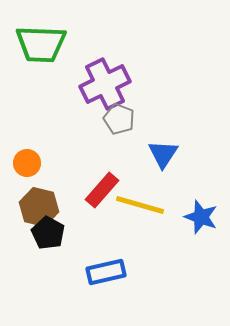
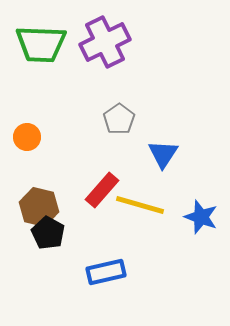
purple cross: moved 42 px up
gray pentagon: rotated 16 degrees clockwise
orange circle: moved 26 px up
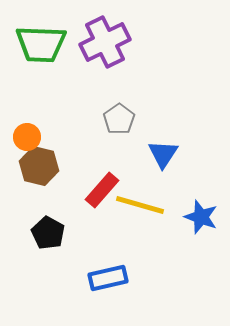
brown hexagon: moved 41 px up
blue rectangle: moved 2 px right, 6 px down
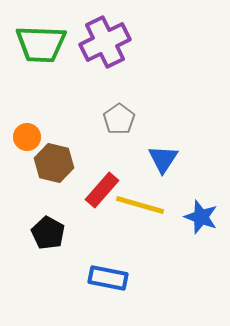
blue triangle: moved 5 px down
brown hexagon: moved 15 px right, 3 px up
blue rectangle: rotated 24 degrees clockwise
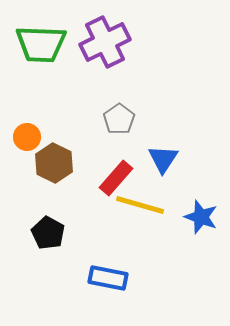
brown hexagon: rotated 12 degrees clockwise
red rectangle: moved 14 px right, 12 px up
